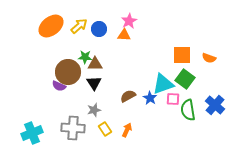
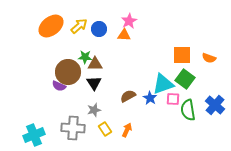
cyan cross: moved 2 px right, 2 px down
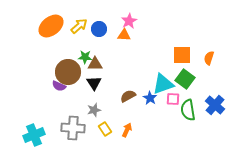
orange semicircle: rotated 88 degrees clockwise
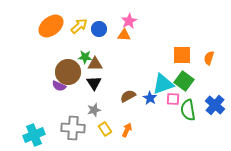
green square: moved 1 px left, 2 px down
